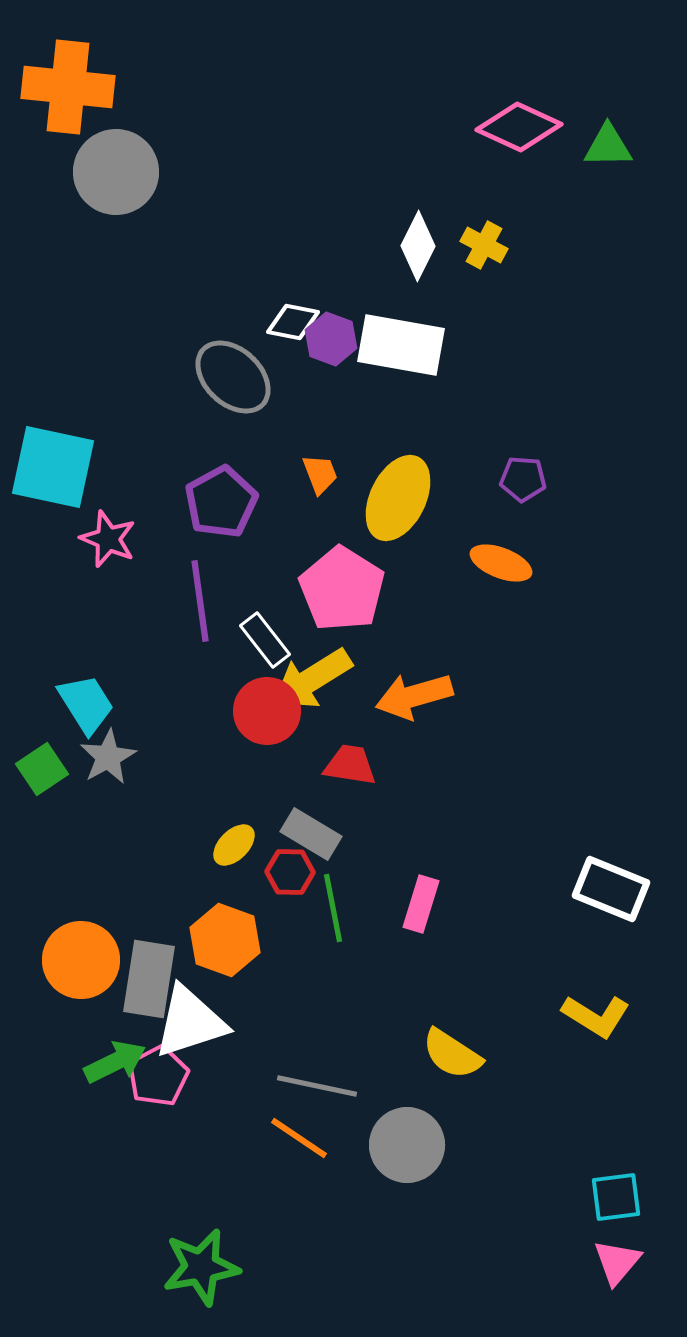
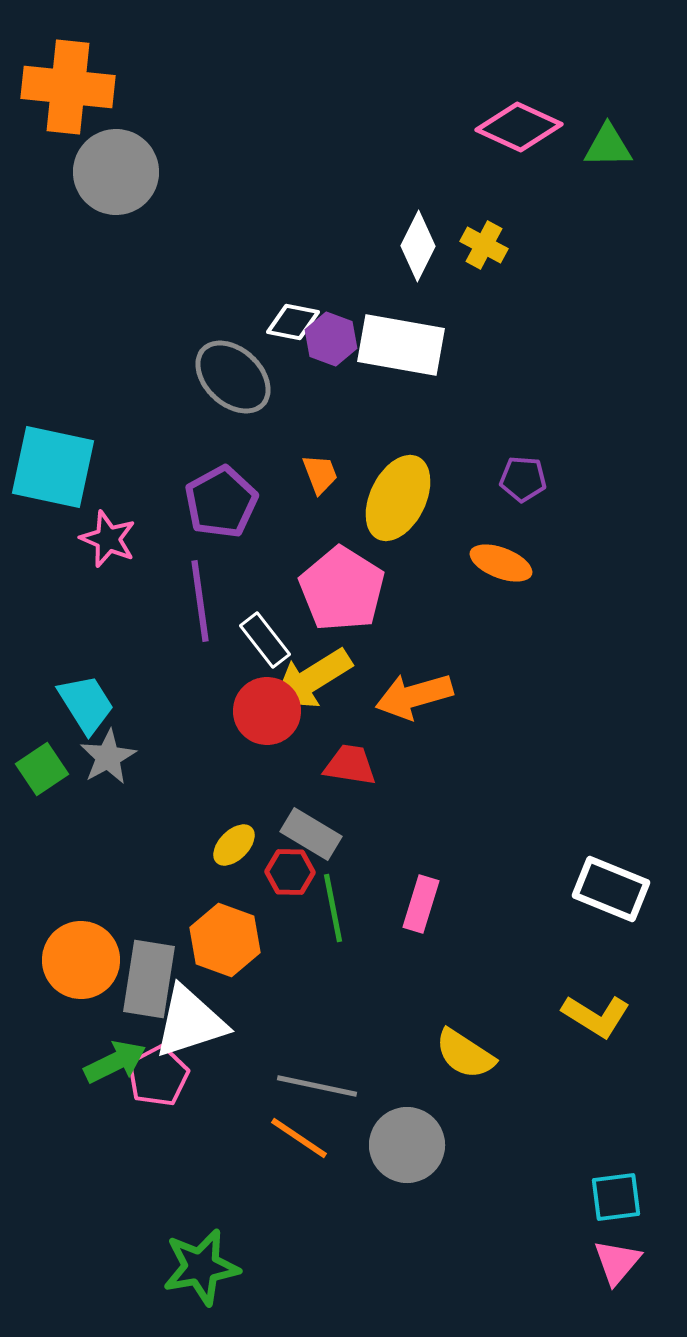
yellow semicircle at (452, 1054): moved 13 px right
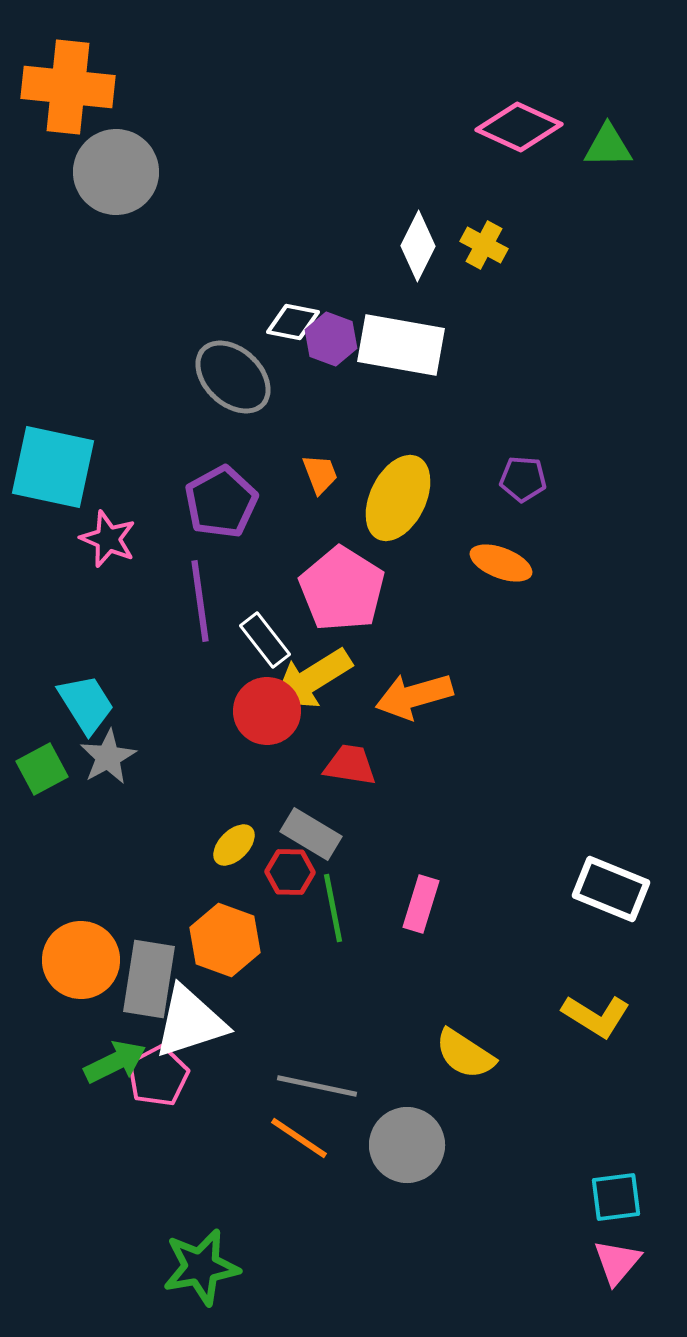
green square at (42, 769): rotated 6 degrees clockwise
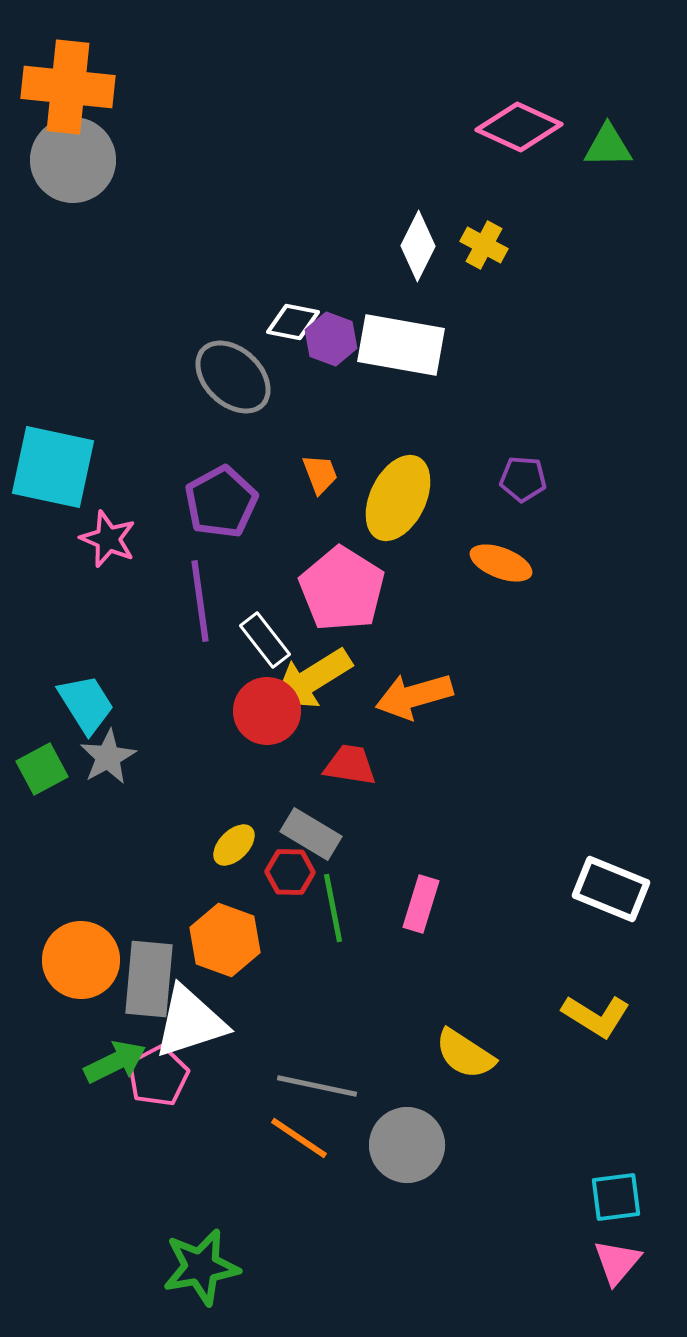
gray circle at (116, 172): moved 43 px left, 12 px up
gray rectangle at (149, 979): rotated 4 degrees counterclockwise
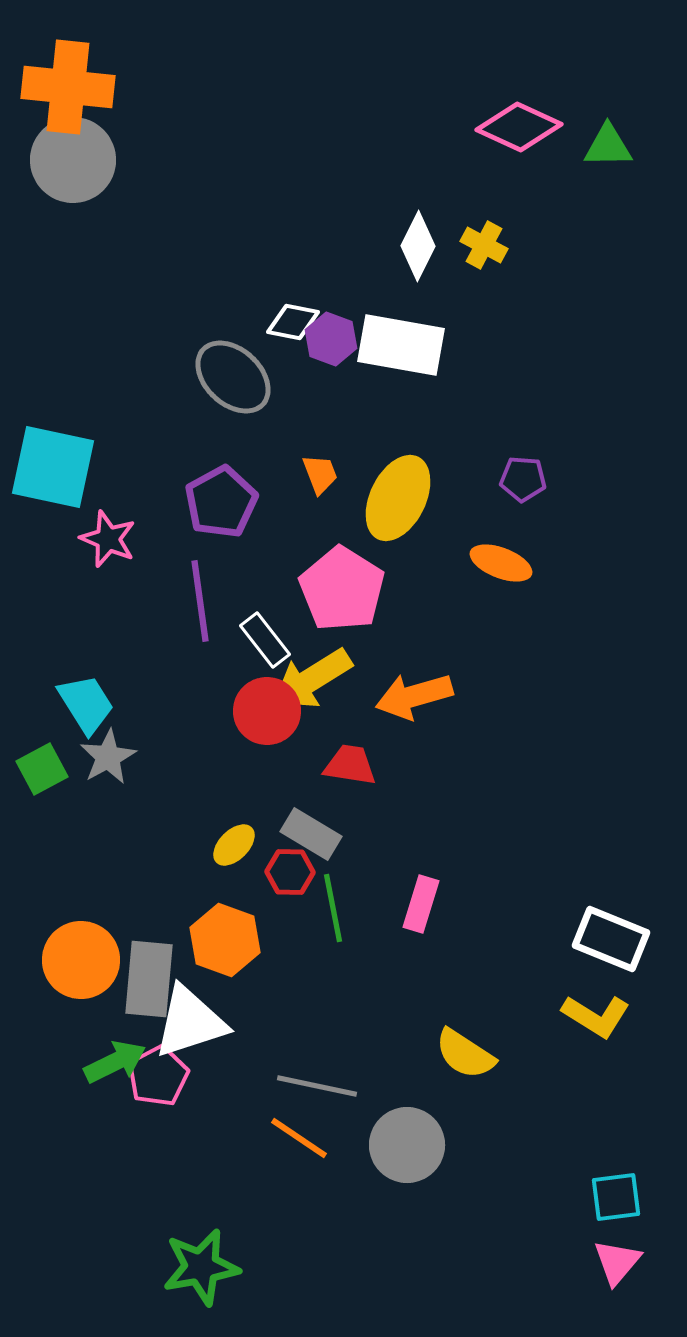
white rectangle at (611, 889): moved 50 px down
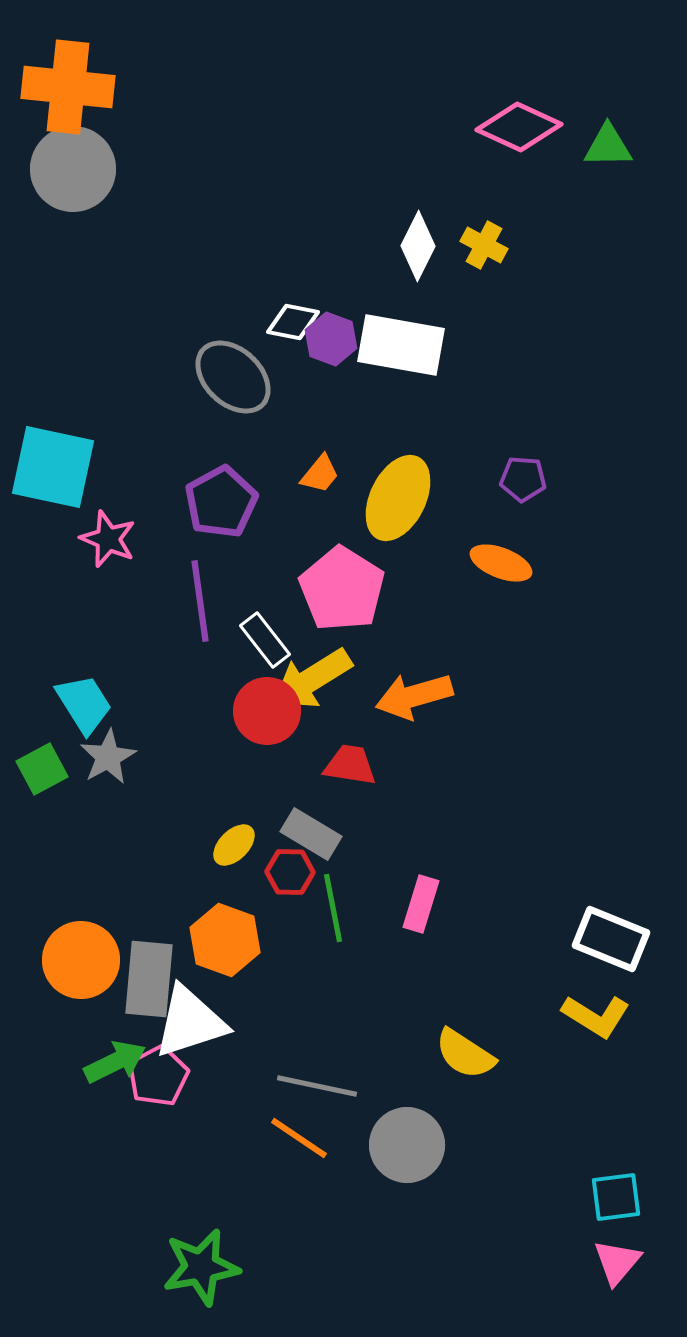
gray circle at (73, 160): moved 9 px down
orange trapezoid at (320, 474): rotated 60 degrees clockwise
cyan trapezoid at (86, 704): moved 2 px left
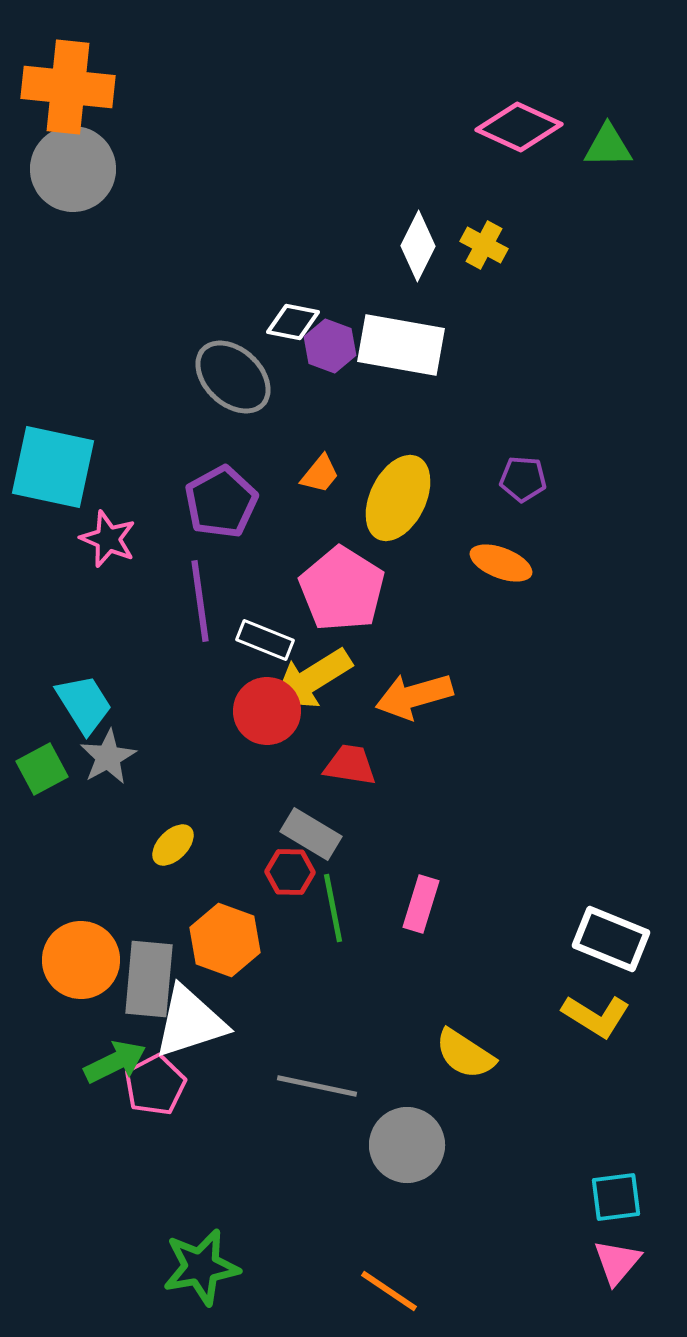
purple hexagon at (331, 339): moved 1 px left, 7 px down
white rectangle at (265, 640): rotated 30 degrees counterclockwise
yellow ellipse at (234, 845): moved 61 px left
pink pentagon at (158, 1076): moved 3 px left, 9 px down
orange line at (299, 1138): moved 90 px right, 153 px down
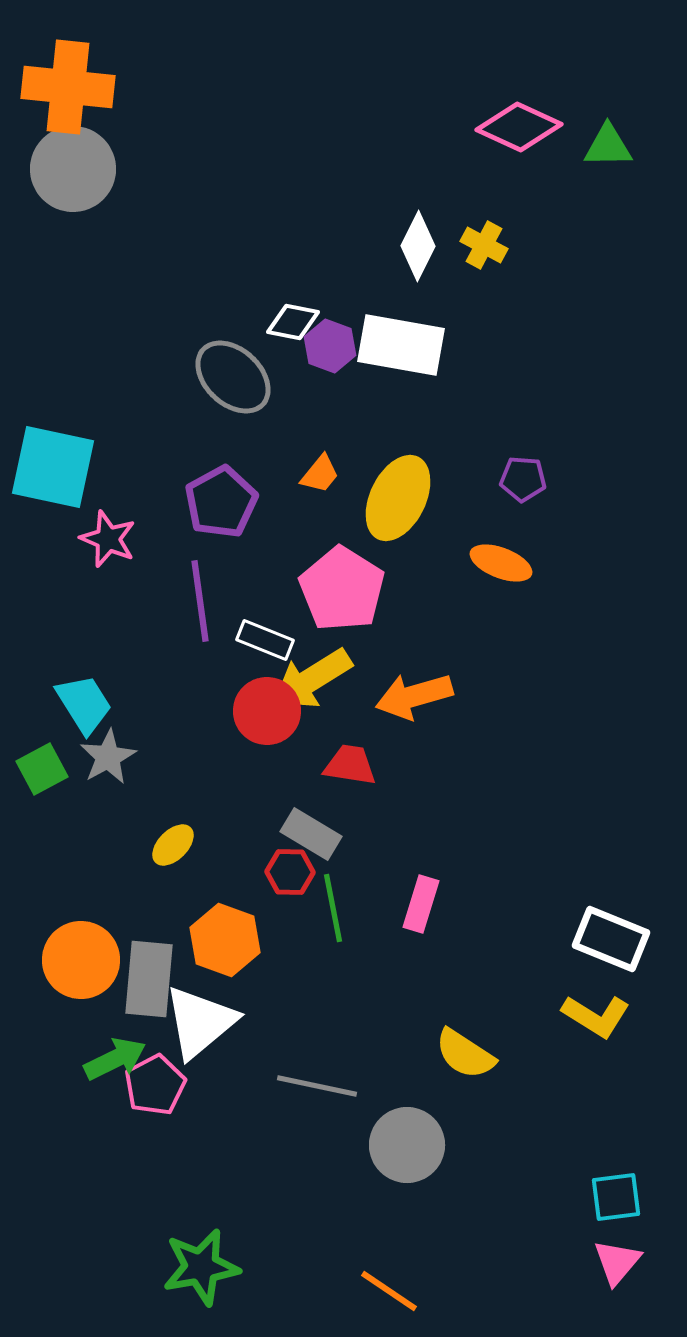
white triangle at (190, 1022): moved 10 px right; rotated 22 degrees counterclockwise
green arrow at (115, 1062): moved 3 px up
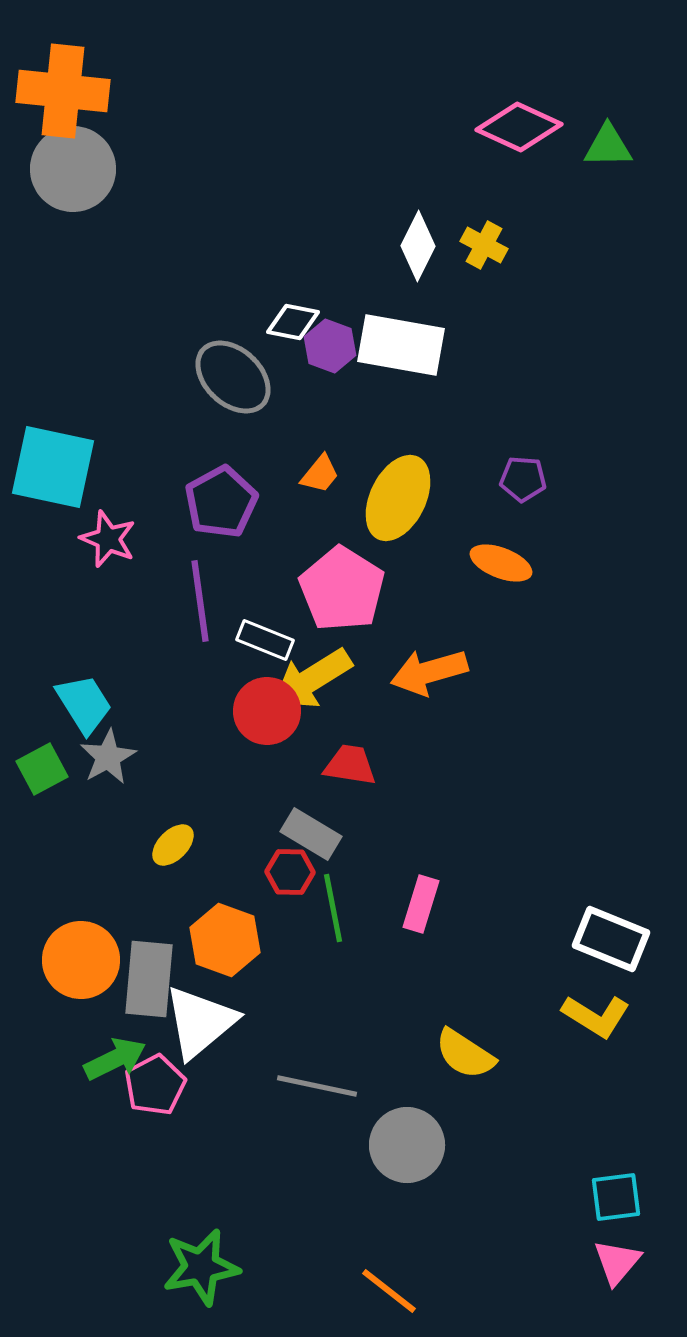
orange cross at (68, 87): moved 5 px left, 4 px down
orange arrow at (414, 696): moved 15 px right, 24 px up
orange line at (389, 1291): rotated 4 degrees clockwise
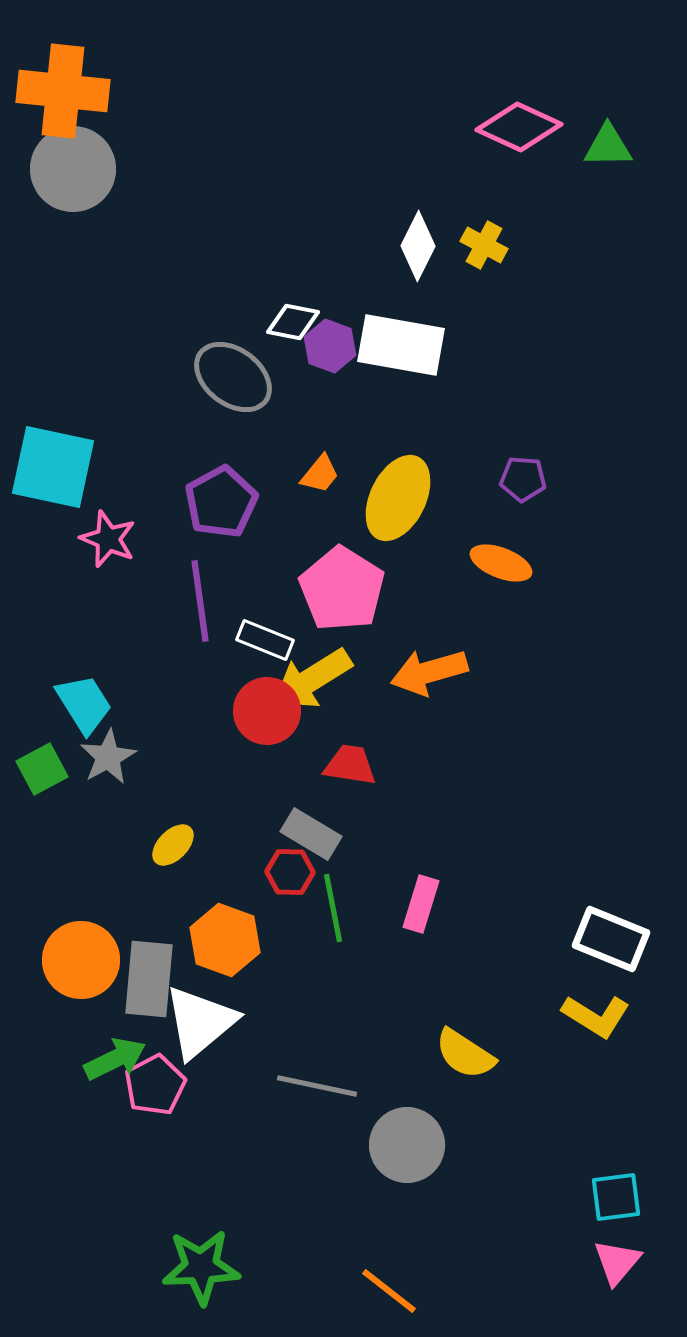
gray ellipse at (233, 377): rotated 6 degrees counterclockwise
green star at (201, 1267): rotated 8 degrees clockwise
